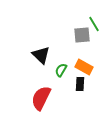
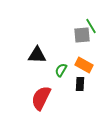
green line: moved 3 px left, 2 px down
black triangle: moved 4 px left; rotated 42 degrees counterclockwise
orange rectangle: moved 2 px up
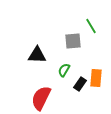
gray square: moved 9 px left, 6 px down
orange rectangle: moved 12 px right, 13 px down; rotated 66 degrees clockwise
green semicircle: moved 3 px right
black rectangle: rotated 32 degrees clockwise
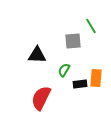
black rectangle: rotated 48 degrees clockwise
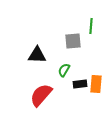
green line: rotated 35 degrees clockwise
orange rectangle: moved 6 px down
red semicircle: moved 3 px up; rotated 15 degrees clockwise
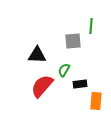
orange rectangle: moved 17 px down
red semicircle: moved 1 px right, 9 px up
